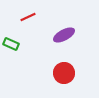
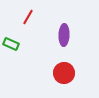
red line: rotated 35 degrees counterclockwise
purple ellipse: rotated 60 degrees counterclockwise
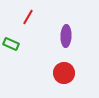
purple ellipse: moved 2 px right, 1 px down
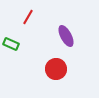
purple ellipse: rotated 30 degrees counterclockwise
red circle: moved 8 px left, 4 px up
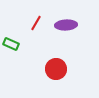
red line: moved 8 px right, 6 px down
purple ellipse: moved 11 px up; rotated 65 degrees counterclockwise
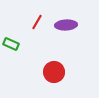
red line: moved 1 px right, 1 px up
red circle: moved 2 px left, 3 px down
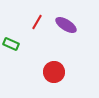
purple ellipse: rotated 35 degrees clockwise
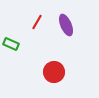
purple ellipse: rotated 35 degrees clockwise
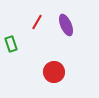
green rectangle: rotated 49 degrees clockwise
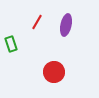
purple ellipse: rotated 35 degrees clockwise
